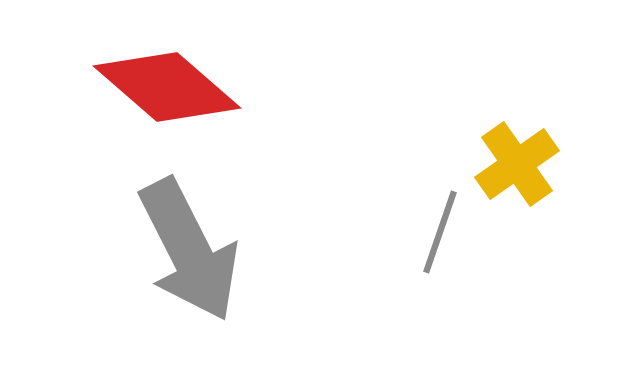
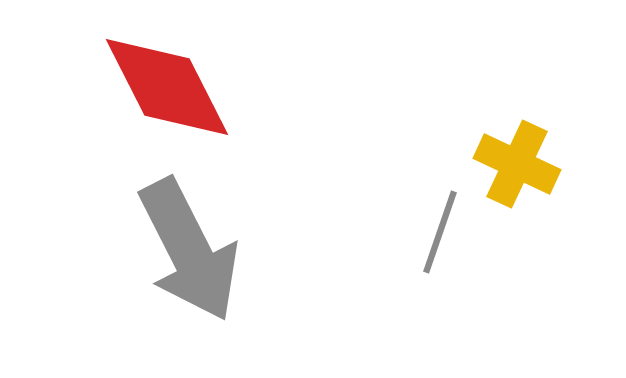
red diamond: rotated 22 degrees clockwise
yellow cross: rotated 30 degrees counterclockwise
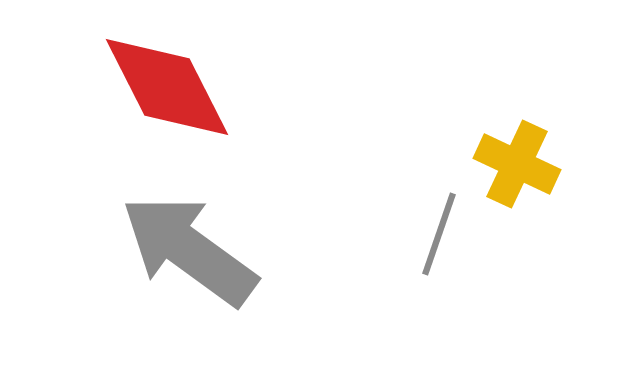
gray line: moved 1 px left, 2 px down
gray arrow: rotated 153 degrees clockwise
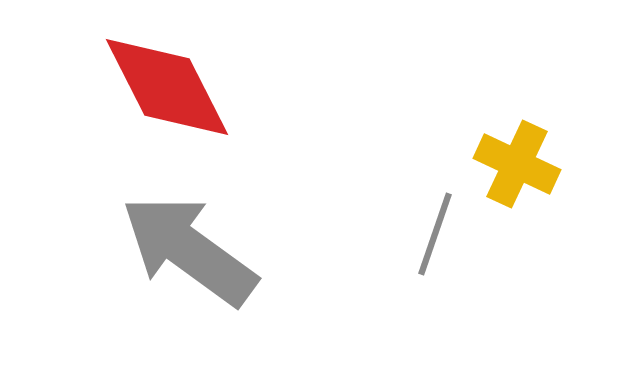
gray line: moved 4 px left
